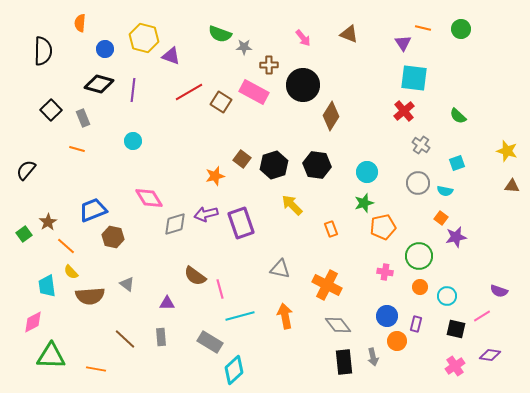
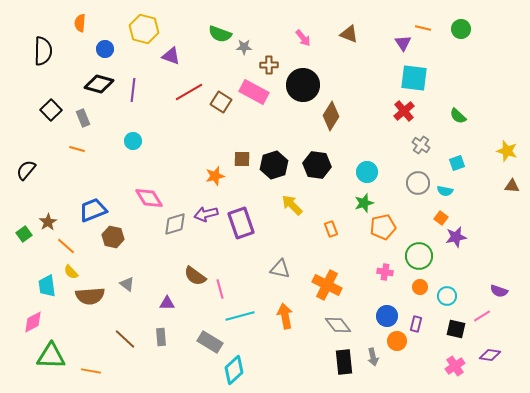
yellow hexagon at (144, 38): moved 9 px up
brown square at (242, 159): rotated 36 degrees counterclockwise
orange line at (96, 369): moved 5 px left, 2 px down
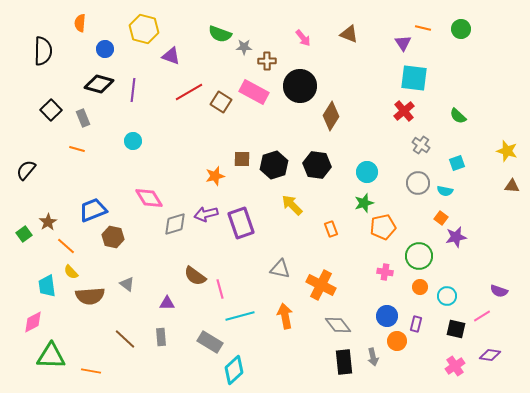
brown cross at (269, 65): moved 2 px left, 4 px up
black circle at (303, 85): moved 3 px left, 1 px down
orange cross at (327, 285): moved 6 px left
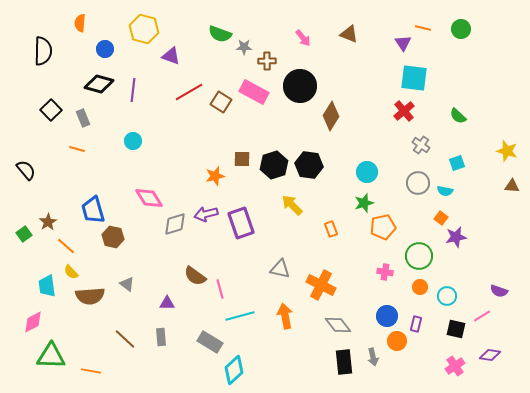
black hexagon at (317, 165): moved 8 px left
black semicircle at (26, 170): rotated 100 degrees clockwise
blue trapezoid at (93, 210): rotated 84 degrees counterclockwise
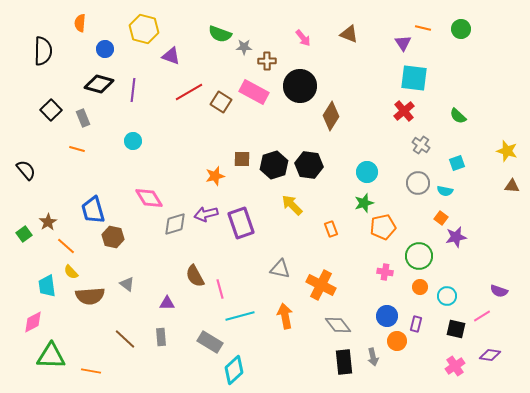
brown semicircle at (195, 276): rotated 25 degrees clockwise
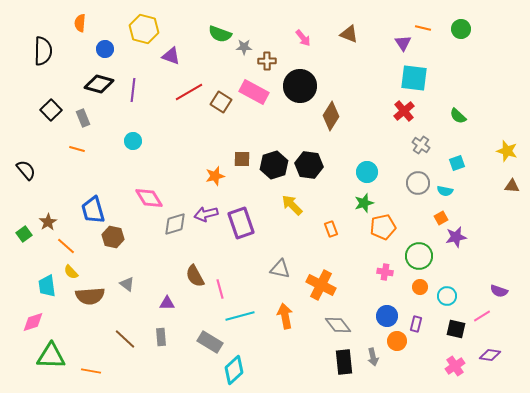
orange square at (441, 218): rotated 24 degrees clockwise
pink diamond at (33, 322): rotated 10 degrees clockwise
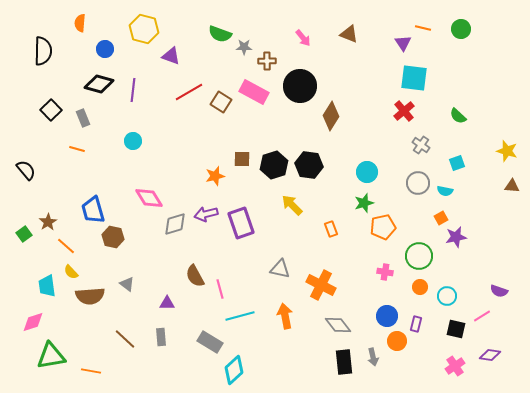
green triangle at (51, 356): rotated 12 degrees counterclockwise
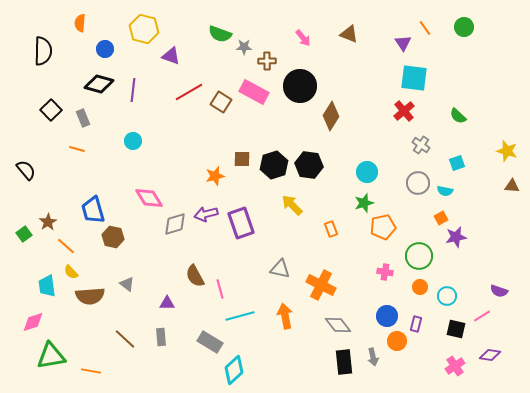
orange line at (423, 28): moved 2 px right; rotated 42 degrees clockwise
green circle at (461, 29): moved 3 px right, 2 px up
